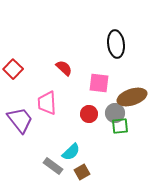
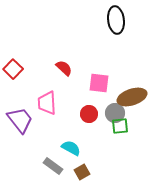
black ellipse: moved 24 px up
cyan semicircle: moved 4 px up; rotated 108 degrees counterclockwise
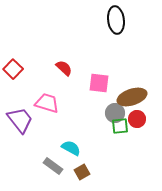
pink trapezoid: rotated 110 degrees clockwise
red circle: moved 48 px right, 5 px down
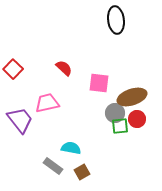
pink trapezoid: rotated 30 degrees counterclockwise
cyan semicircle: rotated 18 degrees counterclockwise
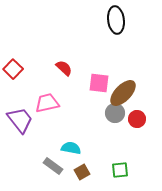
brown ellipse: moved 9 px left, 4 px up; rotated 28 degrees counterclockwise
green square: moved 44 px down
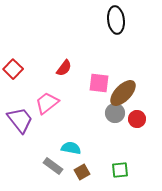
red semicircle: rotated 84 degrees clockwise
pink trapezoid: rotated 25 degrees counterclockwise
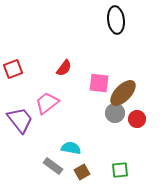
red square: rotated 24 degrees clockwise
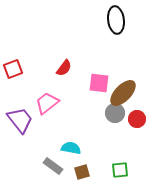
brown square: rotated 14 degrees clockwise
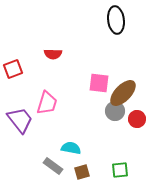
red semicircle: moved 11 px left, 14 px up; rotated 54 degrees clockwise
pink trapezoid: rotated 145 degrees clockwise
gray circle: moved 2 px up
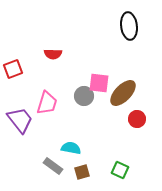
black ellipse: moved 13 px right, 6 px down
gray circle: moved 31 px left, 15 px up
green square: rotated 30 degrees clockwise
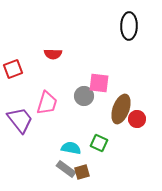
black ellipse: rotated 8 degrees clockwise
brown ellipse: moved 2 px left, 16 px down; rotated 24 degrees counterclockwise
gray rectangle: moved 13 px right, 3 px down
green square: moved 21 px left, 27 px up
